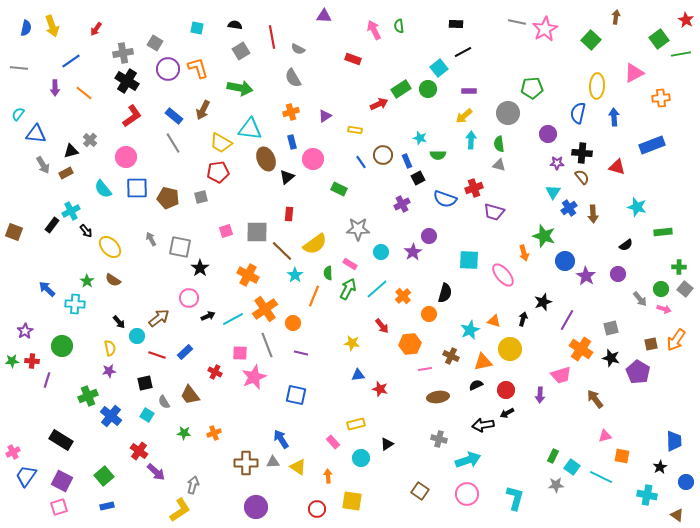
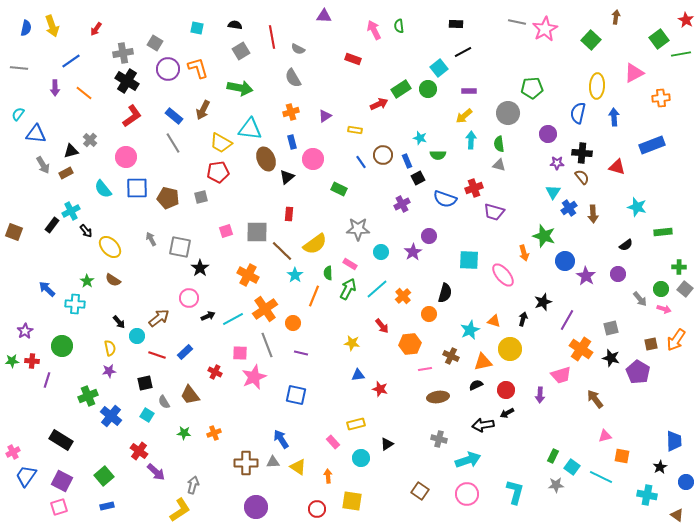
cyan L-shape at (515, 498): moved 6 px up
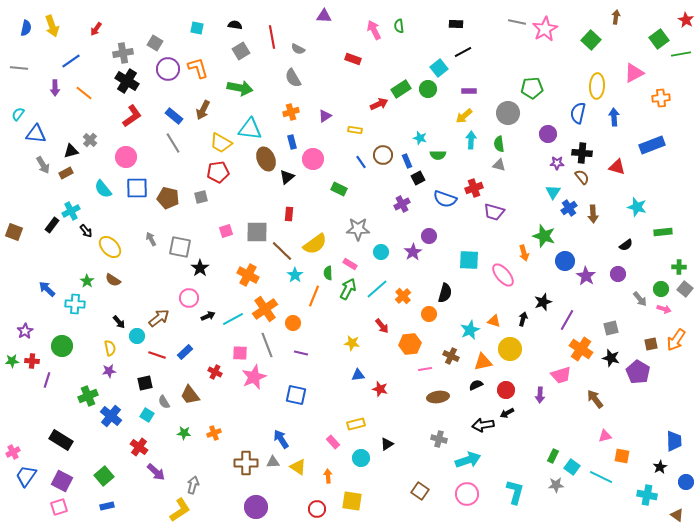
red cross at (139, 451): moved 4 px up
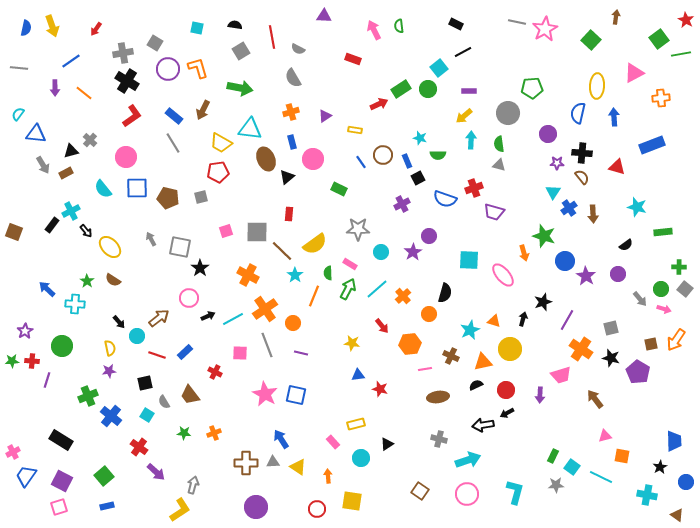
black rectangle at (456, 24): rotated 24 degrees clockwise
pink star at (254, 377): moved 11 px right, 17 px down; rotated 20 degrees counterclockwise
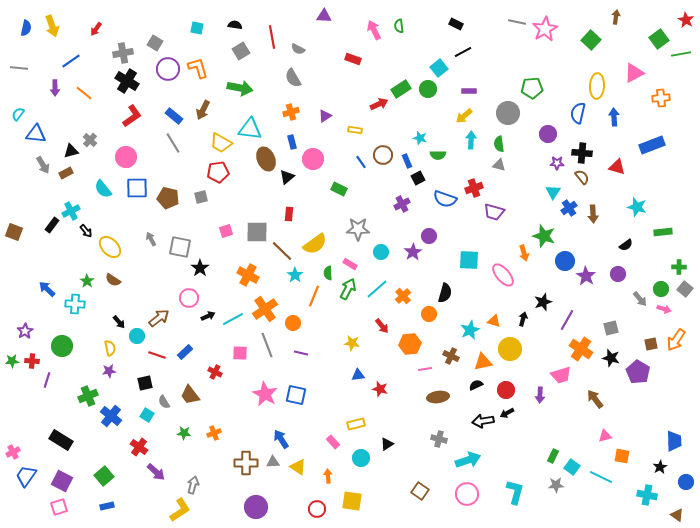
black arrow at (483, 425): moved 4 px up
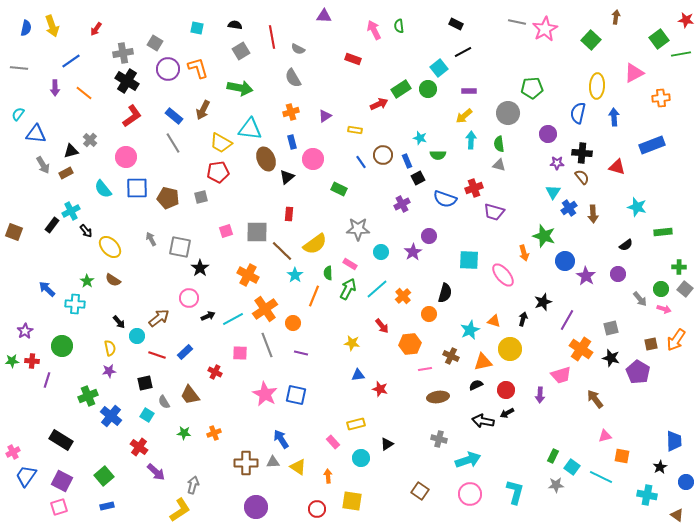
red star at (686, 20): rotated 21 degrees counterclockwise
black arrow at (483, 421): rotated 20 degrees clockwise
pink circle at (467, 494): moved 3 px right
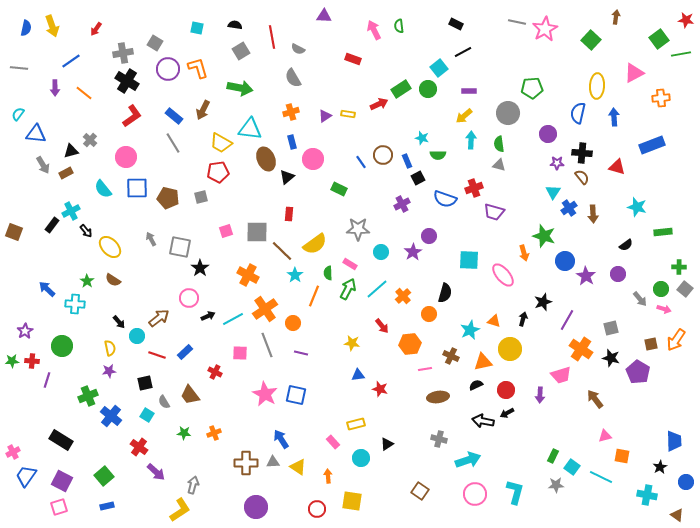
yellow rectangle at (355, 130): moved 7 px left, 16 px up
cyan star at (420, 138): moved 2 px right
pink circle at (470, 494): moved 5 px right
